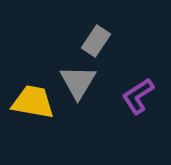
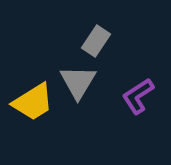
yellow trapezoid: rotated 138 degrees clockwise
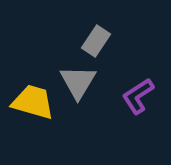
yellow trapezoid: rotated 132 degrees counterclockwise
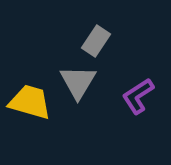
yellow trapezoid: moved 3 px left
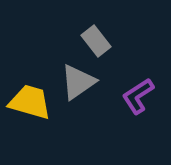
gray rectangle: rotated 72 degrees counterclockwise
gray triangle: rotated 24 degrees clockwise
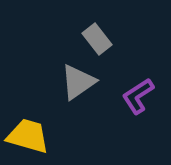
gray rectangle: moved 1 px right, 2 px up
yellow trapezoid: moved 2 px left, 34 px down
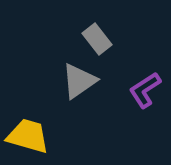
gray triangle: moved 1 px right, 1 px up
purple L-shape: moved 7 px right, 6 px up
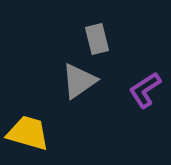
gray rectangle: rotated 24 degrees clockwise
yellow trapezoid: moved 3 px up
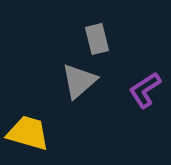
gray triangle: rotated 6 degrees counterclockwise
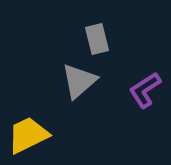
yellow trapezoid: moved 2 px down; rotated 42 degrees counterclockwise
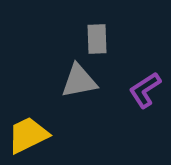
gray rectangle: rotated 12 degrees clockwise
gray triangle: rotated 30 degrees clockwise
